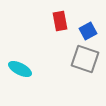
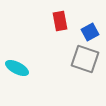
blue square: moved 2 px right, 1 px down
cyan ellipse: moved 3 px left, 1 px up
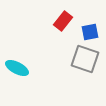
red rectangle: moved 3 px right; rotated 48 degrees clockwise
blue square: rotated 18 degrees clockwise
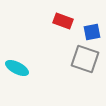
red rectangle: rotated 72 degrees clockwise
blue square: moved 2 px right
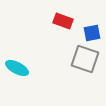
blue square: moved 1 px down
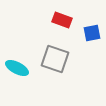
red rectangle: moved 1 px left, 1 px up
gray square: moved 30 px left
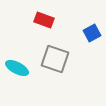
red rectangle: moved 18 px left
blue square: rotated 18 degrees counterclockwise
